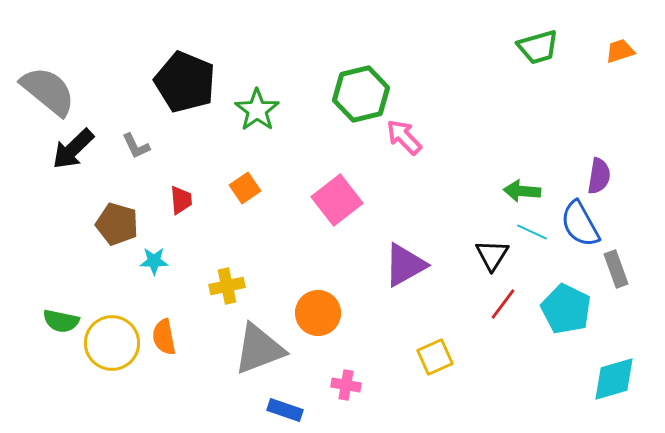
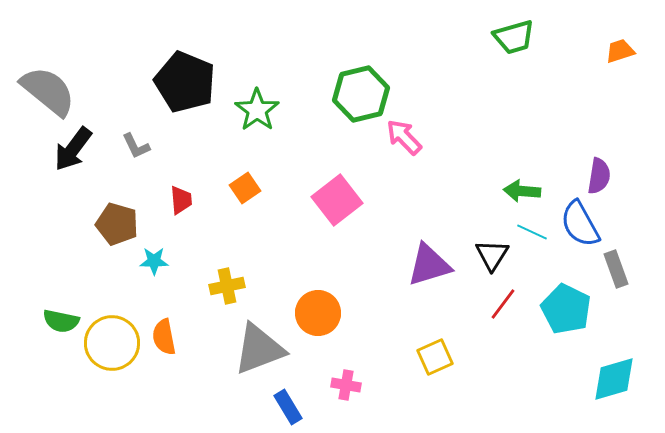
green trapezoid: moved 24 px left, 10 px up
black arrow: rotated 9 degrees counterclockwise
purple triangle: moved 24 px right; rotated 12 degrees clockwise
blue rectangle: moved 3 px right, 3 px up; rotated 40 degrees clockwise
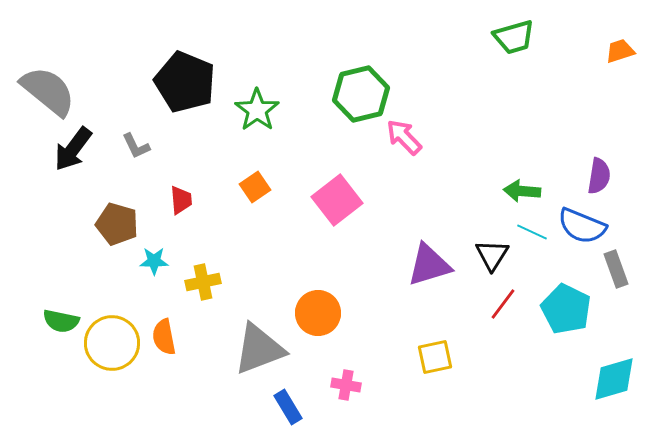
orange square: moved 10 px right, 1 px up
blue semicircle: moved 2 px right, 2 px down; rotated 39 degrees counterclockwise
yellow cross: moved 24 px left, 4 px up
yellow square: rotated 12 degrees clockwise
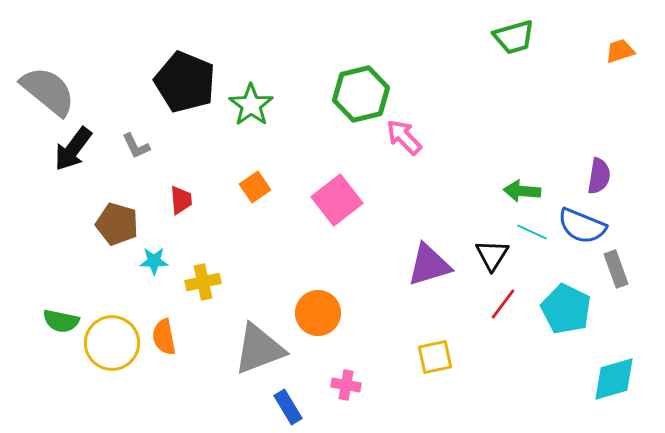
green star: moved 6 px left, 5 px up
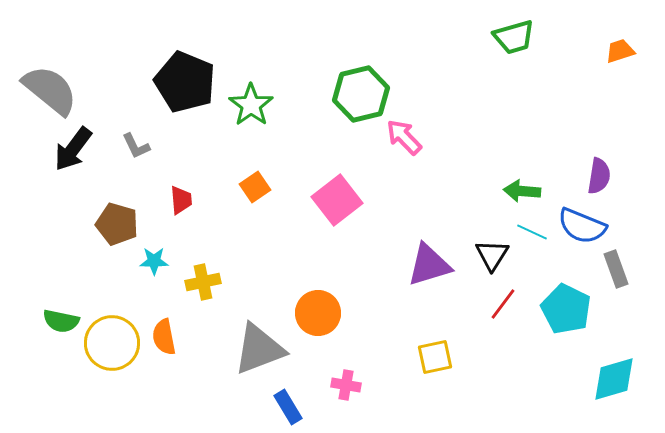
gray semicircle: moved 2 px right, 1 px up
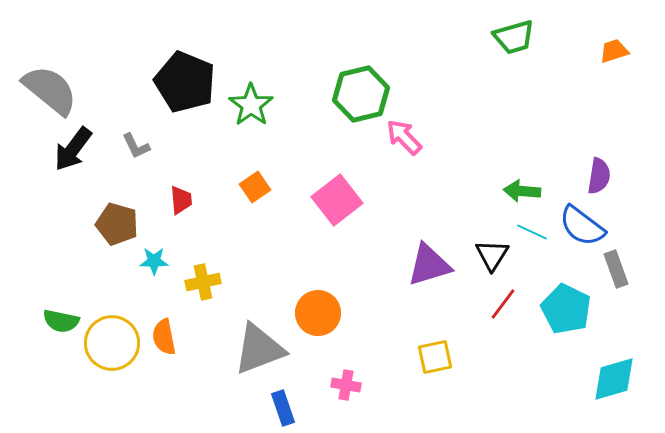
orange trapezoid: moved 6 px left
blue semicircle: rotated 15 degrees clockwise
blue rectangle: moved 5 px left, 1 px down; rotated 12 degrees clockwise
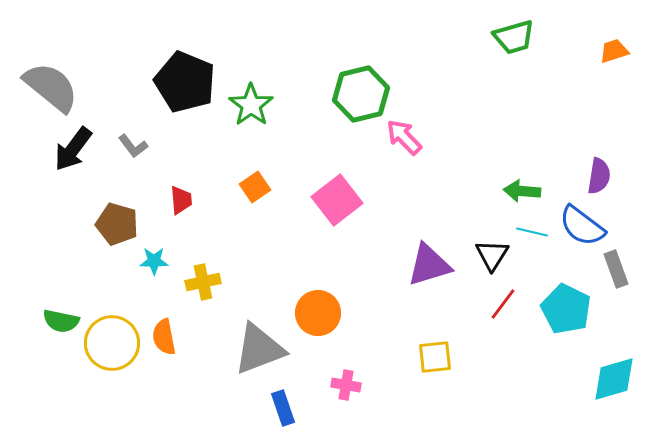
gray semicircle: moved 1 px right, 3 px up
gray L-shape: moved 3 px left; rotated 12 degrees counterclockwise
cyan line: rotated 12 degrees counterclockwise
yellow square: rotated 6 degrees clockwise
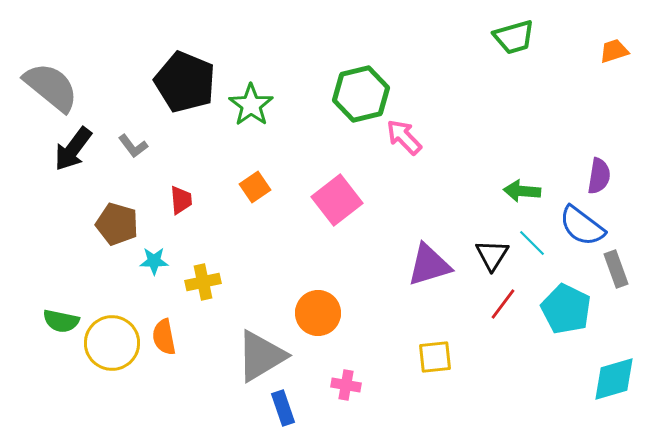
cyan line: moved 11 px down; rotated 32 degrees clockwise
gray triangle: moved 2 px right, 7 px down; rotated 10 degrees counterclockwise
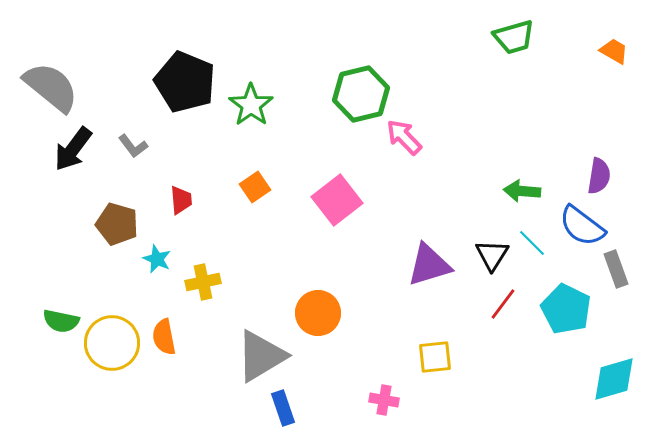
orange trapezoid: rotated 48 degrees clockwise
cyan star: moved 3 px right, 2 px up; rotated 24 degrees clockwise
pink cross: moved 38 px right, 15 px down
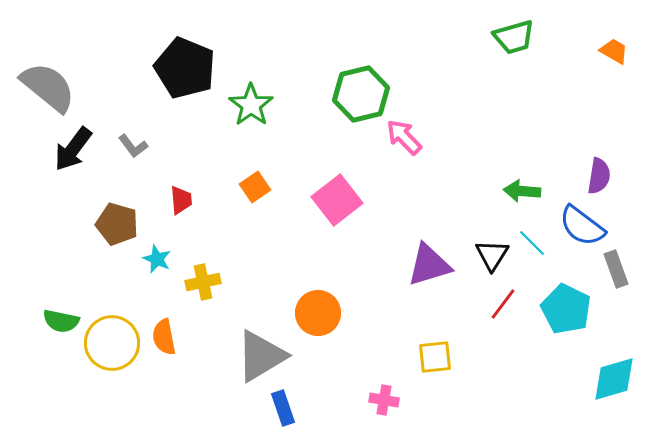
black pentagon: moved 14 px up
gray semicircle: moved 3 px left
